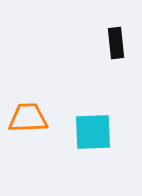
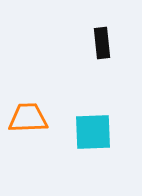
black rectangle: moved 14 px left
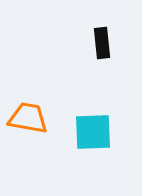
orange trapezoid: rotated 12 degrees clockwise
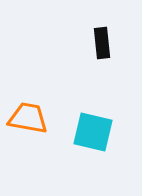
cyan square: rotated 15 degrees clockwise
